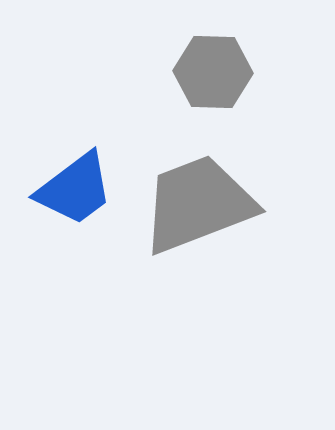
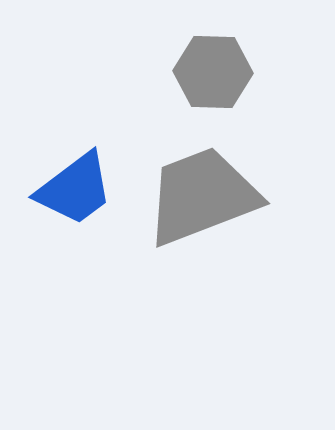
gray trapezoid: moved 4 px right, 8 px up
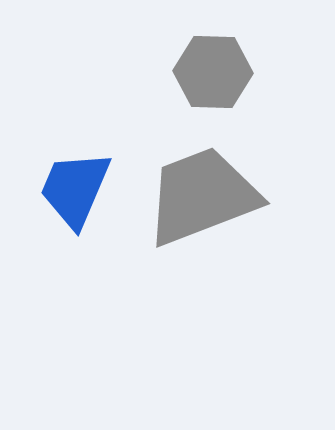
blue trapezoid: rotated 150 degrees clockwise
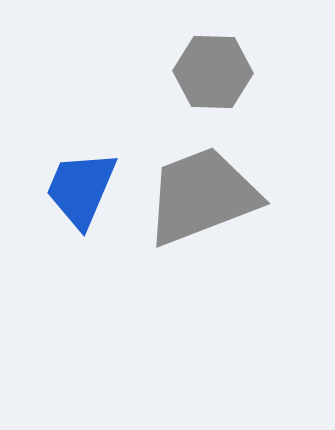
blue trapezoid: moved 6 px right
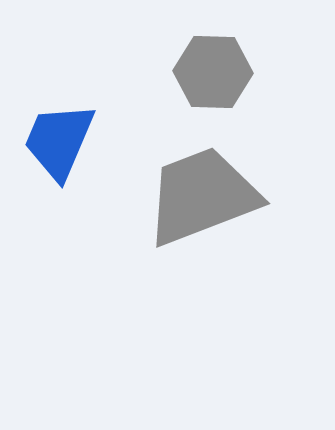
blue trapezoid: moved 22 px left, 48 px up
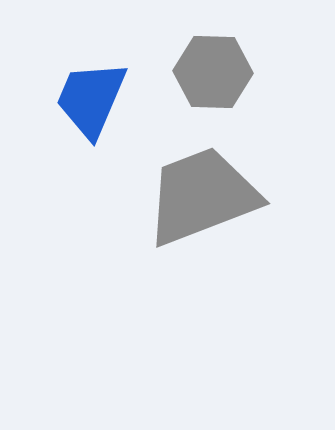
blue trapezoid: moved 32 px right, 42 px up
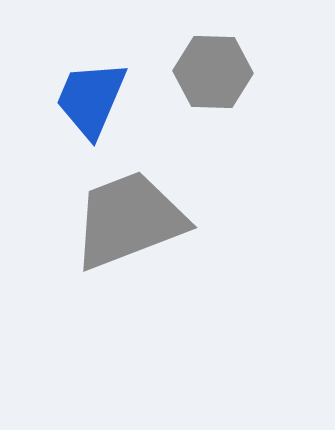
gray trapezoid: moved 73 px left, 24 px down
